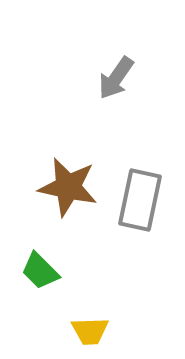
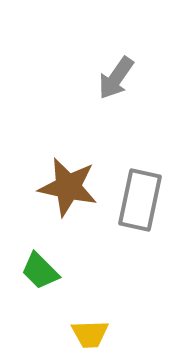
yellow trapezoid: moved 3 px down
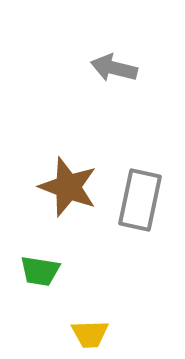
gray arrow: moved 2 px left, 10 px up; rotated 69 degrees clockwise
brown star: rotated 8 degrees clockwise
green trapezoid: rotated 36 degrees counterclockwise
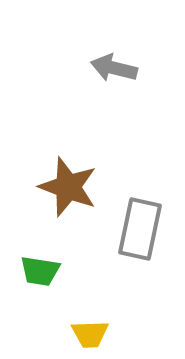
gray rectangle: moved 29 px down
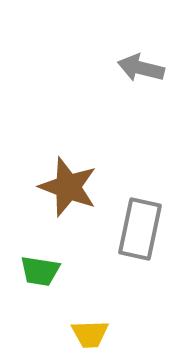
gray arrow: moved 27 px right
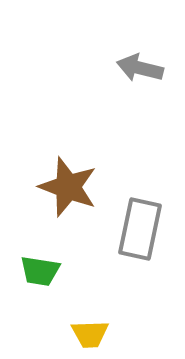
gray arrow: moved 1 px left
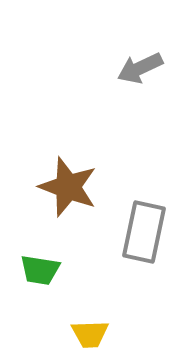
gray arrow: rotated 39 degrees counterclockwise
gray rectangle: moved 4 px right, 3 px down
green trapezoid: moved 1 px up
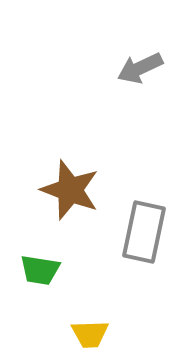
brown star: moved 2 px right, 3 px down
